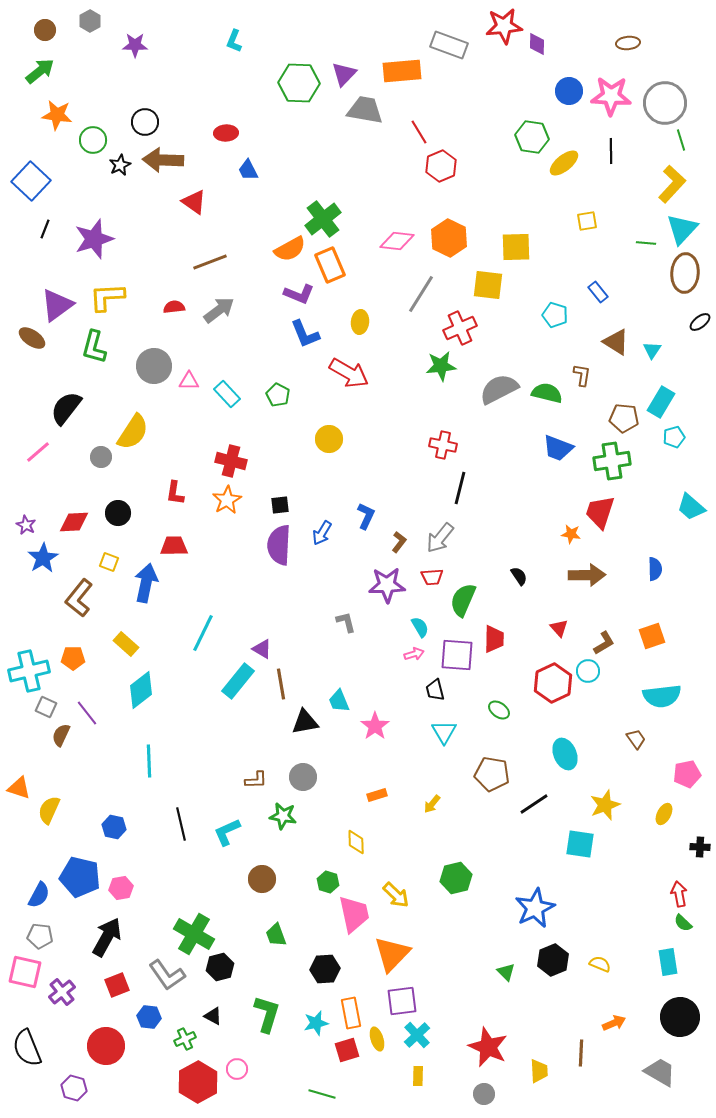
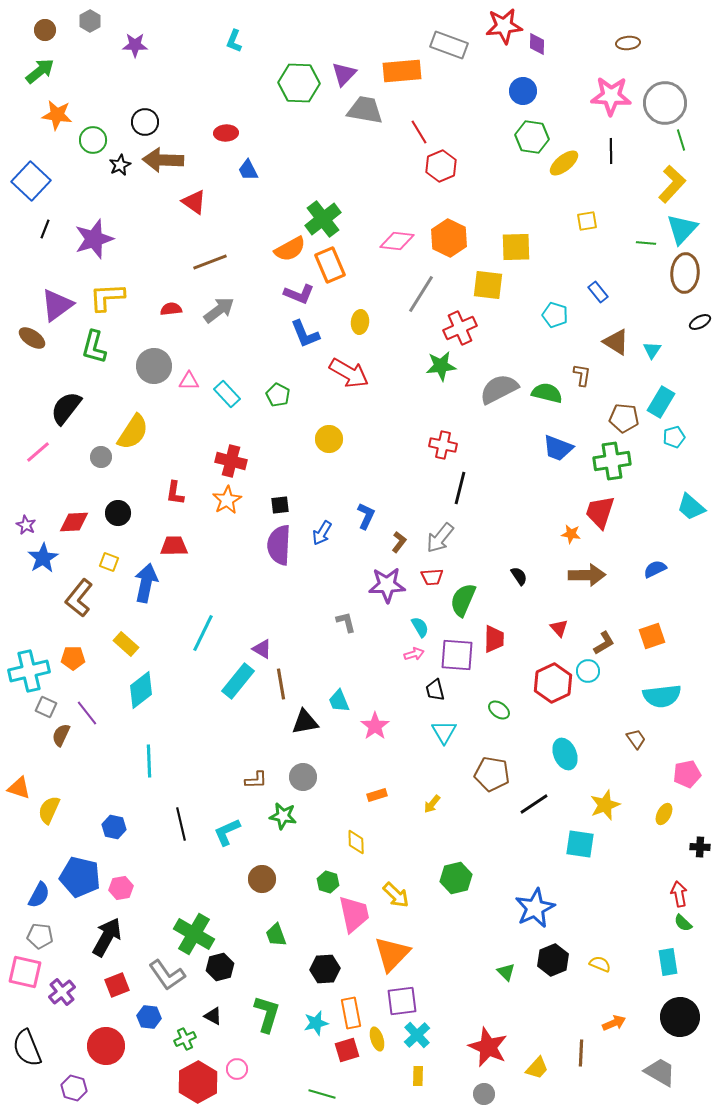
blue circle at (569, 91): moved 46 px left
red semicircle at (174, 307): moved 3 px left, 2 px down
black ellipse at (700, 322): rotated 10 degrees clockwise
blue semicircle at (655, 569): rotated 115 degrees counterclockwise
yellow trapezoid at (539, 1071): moved 2 px left, 3 px up; rotated 45 degrees clockwise
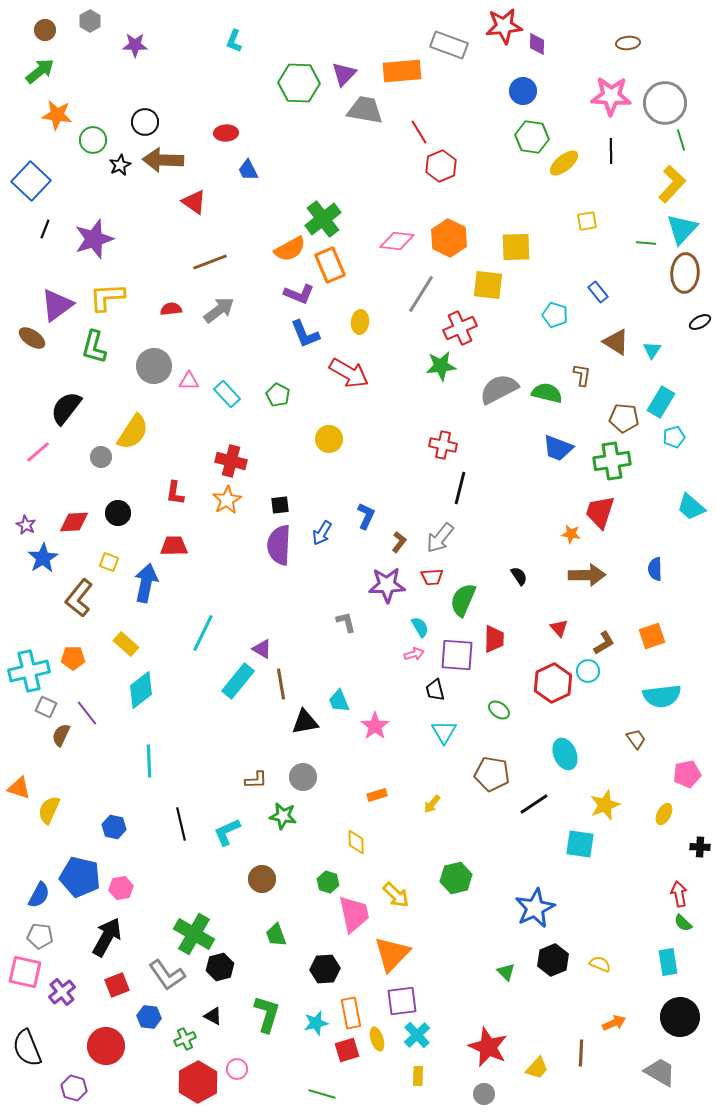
blue semicircle at (655, 569): rotated 65 degrees counterclockwise
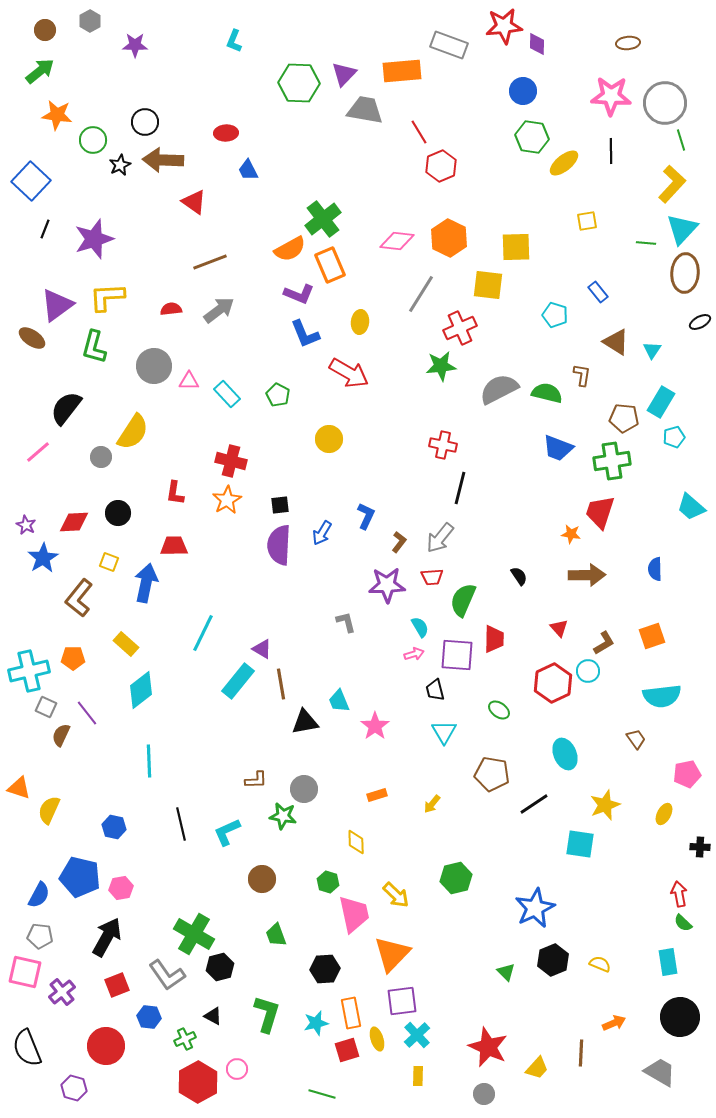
gray circle at (303, 777): moved 1 px right, 12 px down
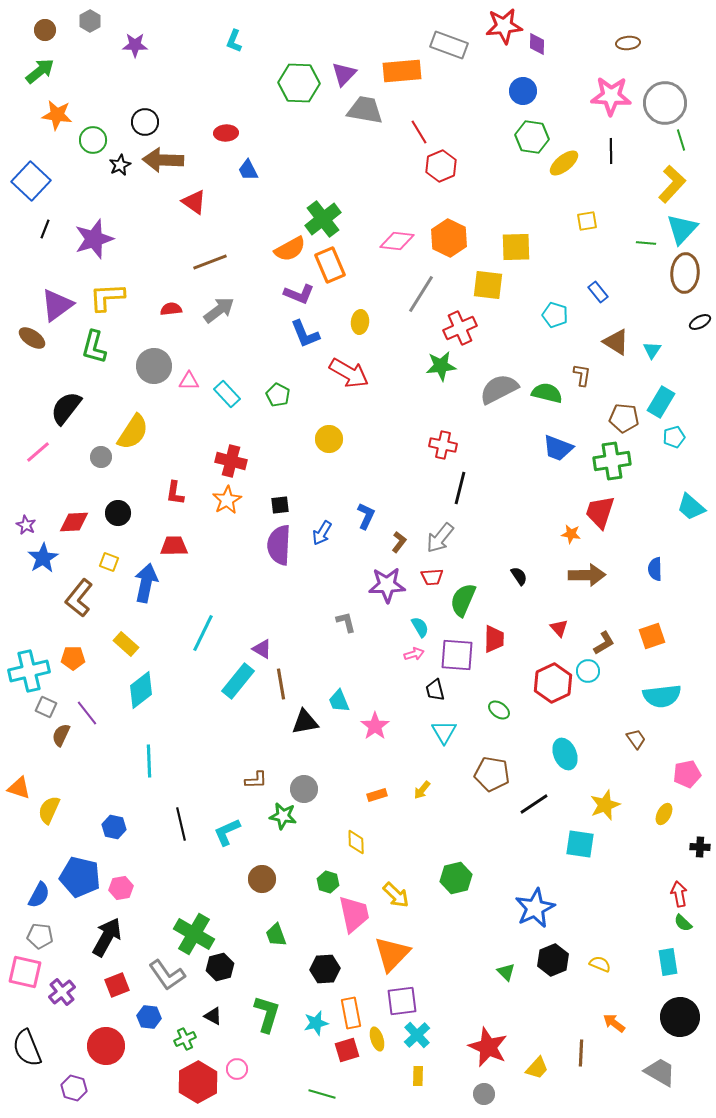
yellow arrow at (432, 804): moved 10 px left, 14 px up
orange arrow at (614, 1023): rotated 120 degrees counterclockwise
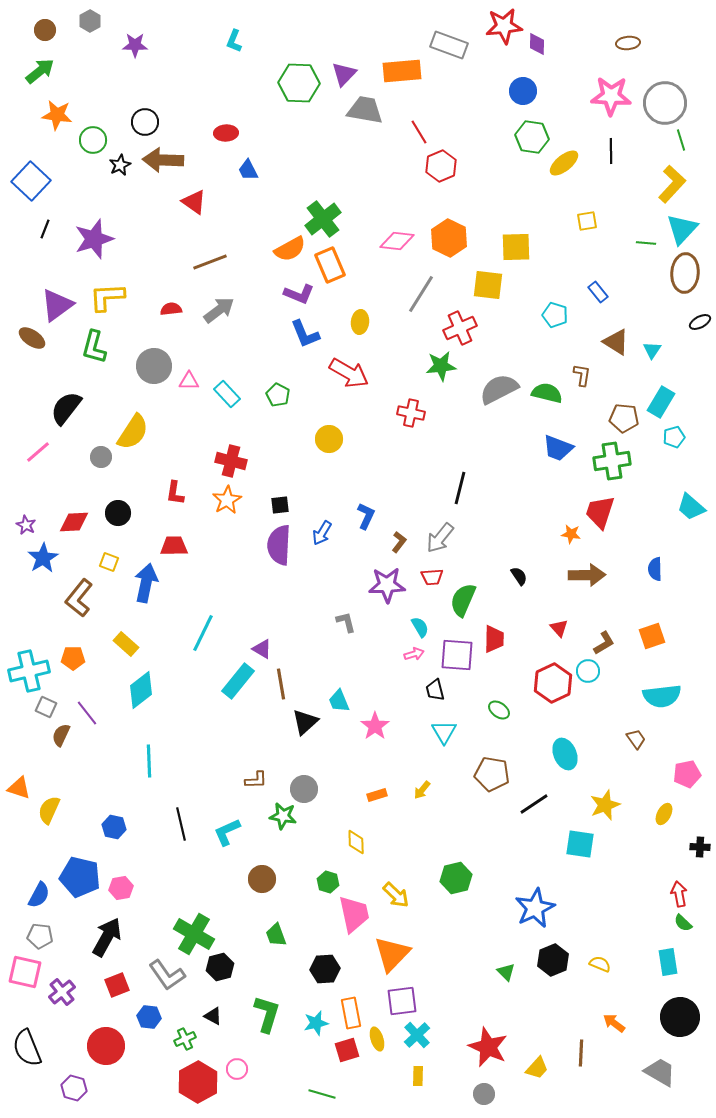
red cross at (443, 445): moved 32 px left, 32 px up
black triangle at (305, 722): rotated 32 degrees counterclockwise
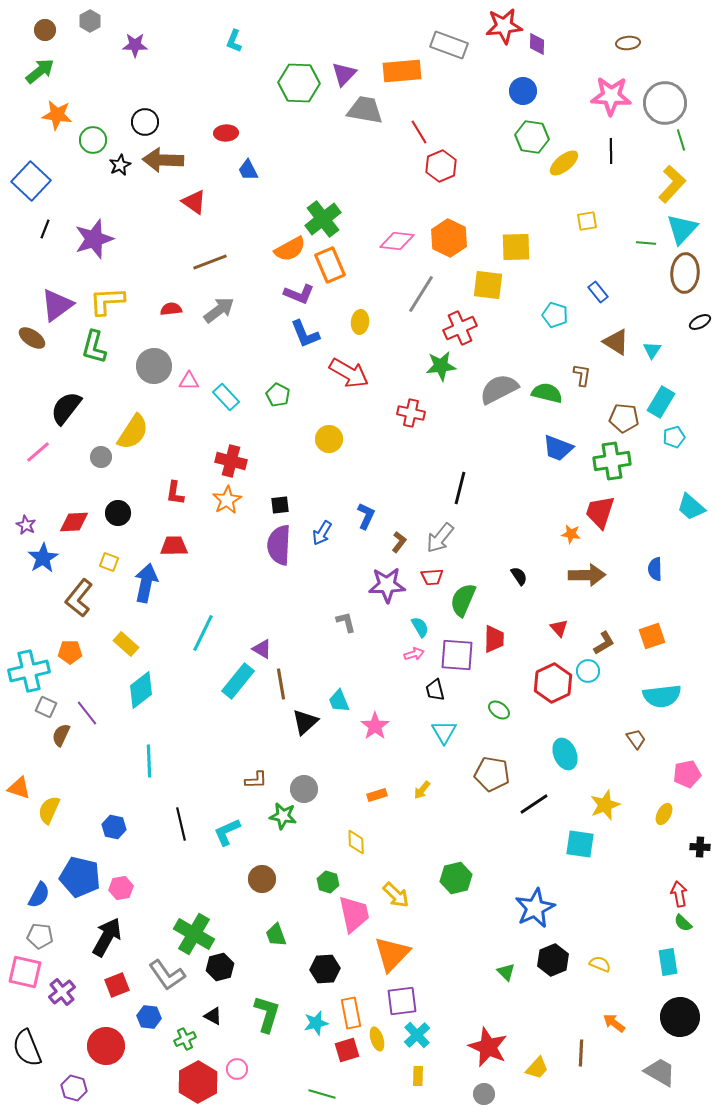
yellow L-shape at (107, 297): moved 4 px down
cyan rectangle at (227, 394): moved 1 px left, 3 px down
orange pentagon at (73, 658): moved 3 px left, 6 px up
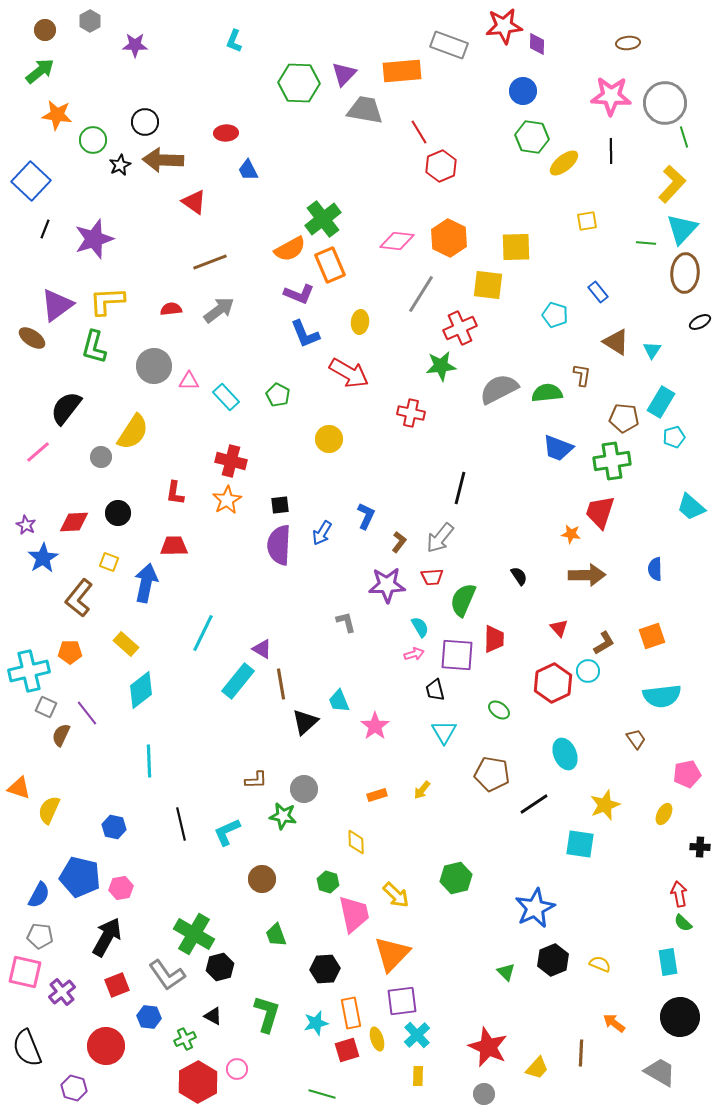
green line at (681, 140): moved 3 px right, 3 px up
green semicircle at (547, 393): rotated 20 degrees counterclockwise
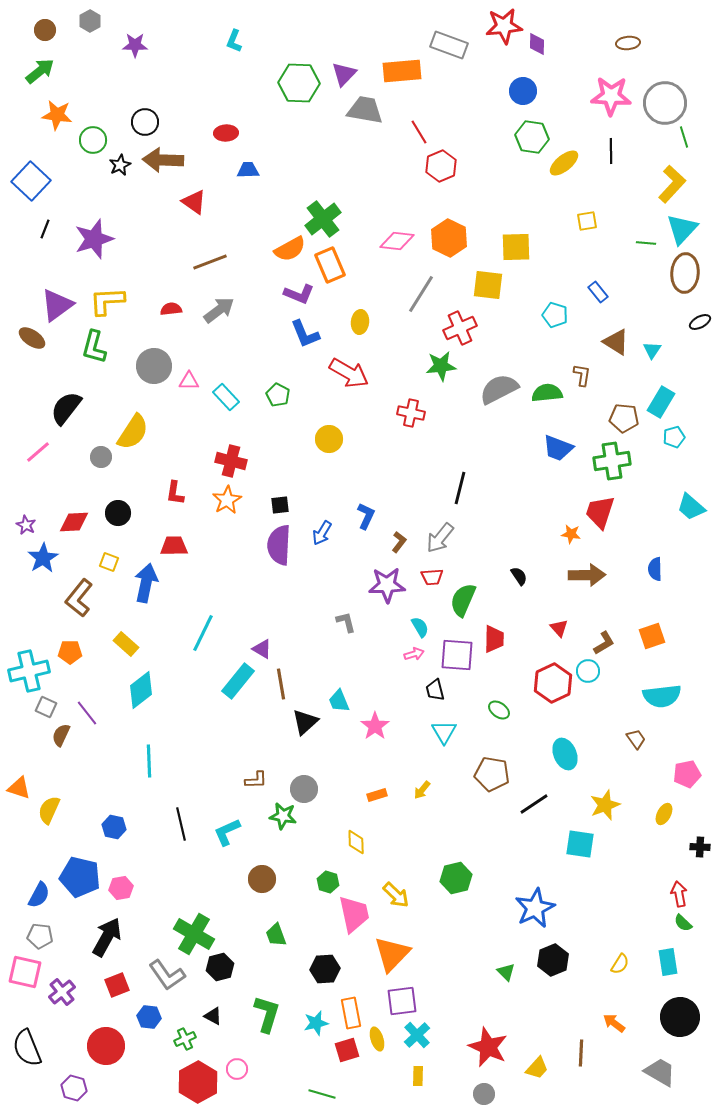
blue trapezoid at (248, 170): rotated 115 degrees clockwise
yellow semicircle at (600, 964): moved 20 px right; rotated 100 degrees clockwise
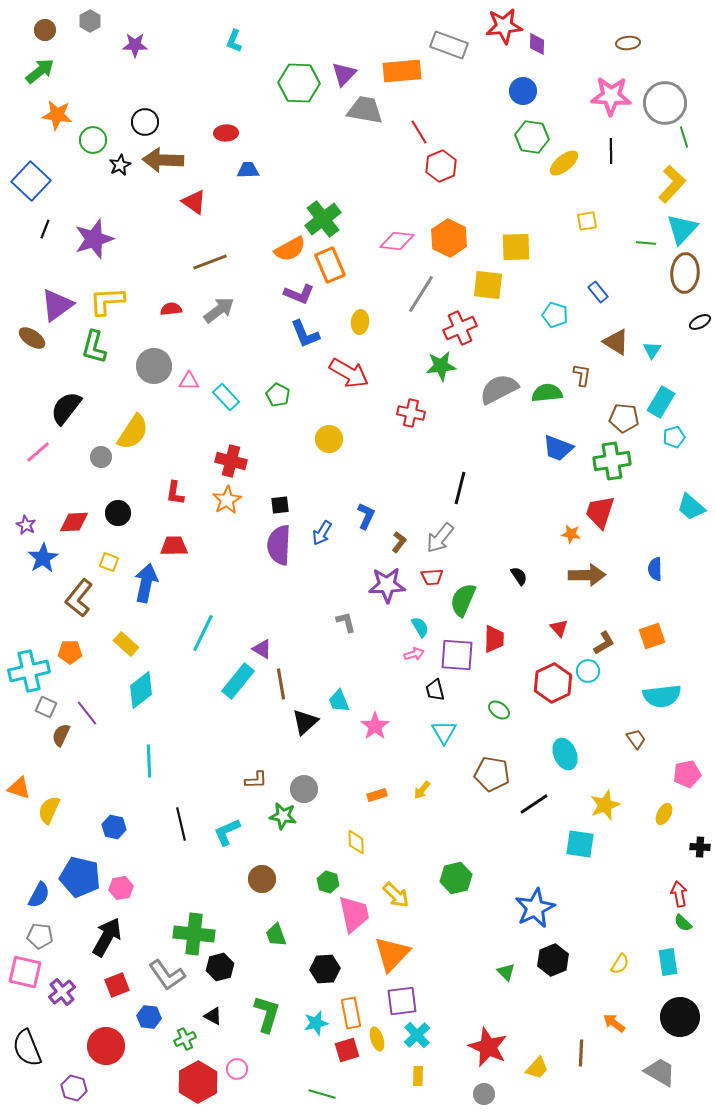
green cross at (194, 934): rotated 24 degrees counterclockwise
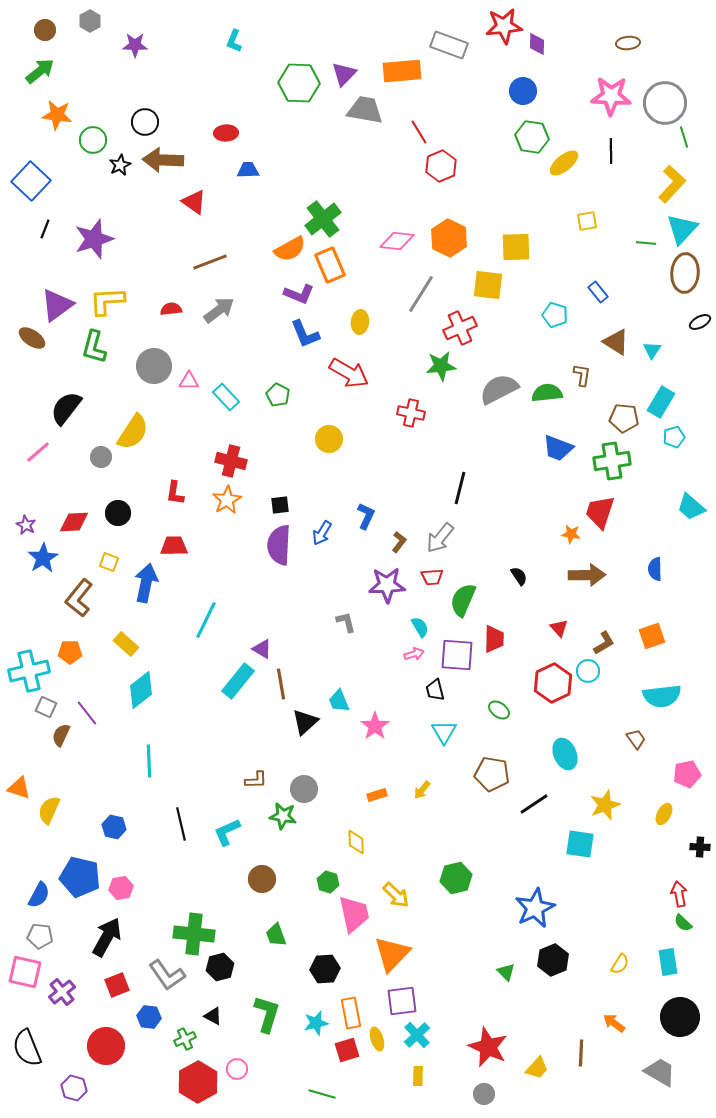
cyan line at (203, 633): moved 3 px right, 13 px up
